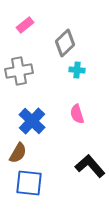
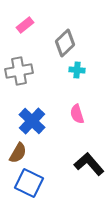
black L-shape: moved 1 px left, 2 px up
blue square: rotated 20 degrees clockwise
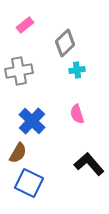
cyan cross: rotated 14 degrees counterclockwise
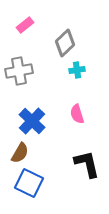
brown semicircle: moved 2 px right
black L-shape: moved 2 px left; rotated 28 degrees clockwise
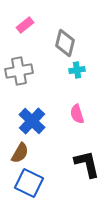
gray diamond: rotated 32 degrees counterclockwise
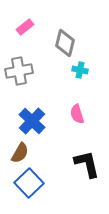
pink rectangle: moved 2 px down
cyan cross: moved 3 px right; rotated 21 degrees clockwise
blue square: rotated 20 degrees clockwise
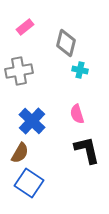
gray diamond: moved 1 px right
black L-shape: moved 14 px up
blue square: rotated 12 degrees counterclockwise
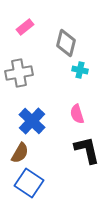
gray cross: moved 2 px down
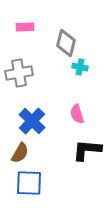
pink rectangle: rotated 36 degrees clockwise
cyan cross: moved 3 px up
black L-shape: rotated 72 degrees counterclockwise
blue square: rotated 32 degrees counterclockwise
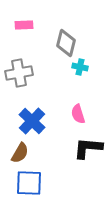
pink rectangle: moved 1 px left, 2 px up
pink semicircle: moved 1 px right
black L-shape: moved 1 px right, 2 px up
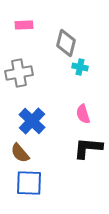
pink semicircle: moved 5 px right
brown semicircle: rotated 110 degrees clockwise
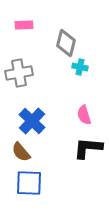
pink semicircle: moved 1 px right, 1 px down
brown semicircle: moved 1 px right, 1 px up
